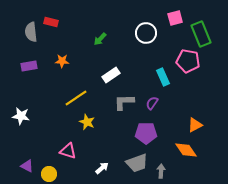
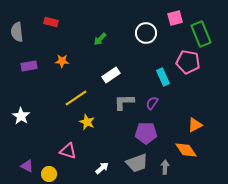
gray semicircle: moved 14 px left
pink pentagon: moved 1 px down
white star: rotated 24 degrees clockwise
gray arrow: moved 4 px right, 4 px up
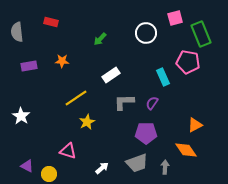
yellow star: rotated 21 degrees clockwise
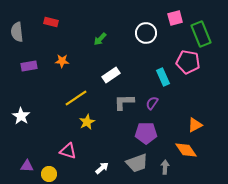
purple triangle: rotated 24 degrees counterclockwise
